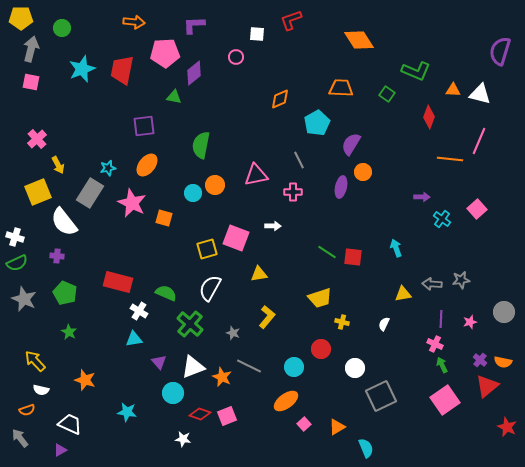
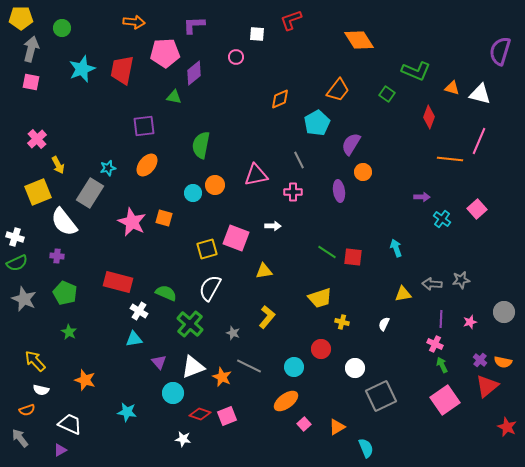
orange trapezoid at (341, 88): moved 3 px left, 2 px down; rotated 125 degrees clockwise
orange triangle at (453, 90): moved 1 px left, 2 px up; rotated 14 degrees clockwise
purple ellipse at (341, 187): moved 2 px left, 4 px down; rotated 20 degrees counterclockwise
pink star at (132, 203): moved 19 px down
yellow triangle at (259, 274): moved 5 px right, 3 px up
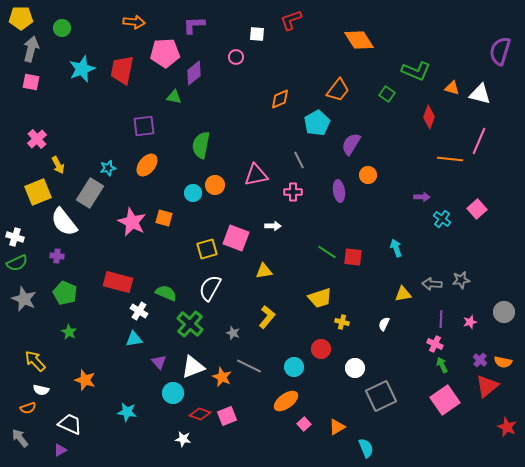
orange circle at (363, 172): moved 5 px right, 3 px down
orange semicircle at (27, 410): moved 1 px right, 2 px up
